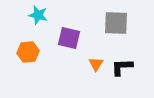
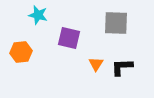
orange hexagon: moved 7 px left
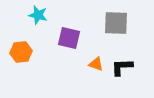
orange triangle: rotated 42 degrees counterclockwise
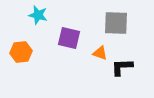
orange triangle: moved 4 px right, 11 px up
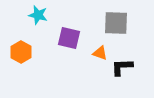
orange hexagon: rotated 25 degrees counterclockwise
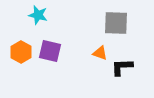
purple square: moved 19 px left, 13 px down
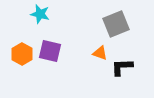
cyan star: moved 2 px right, 1 px up
gray square: moved 1 px down; rotated 24 degrees counterclockwise
orange hexagon: moved 1 px right, 2 px down
